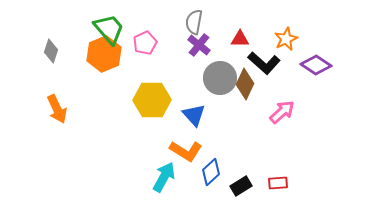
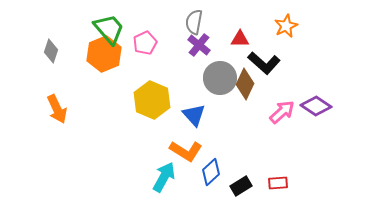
orange star: moved 13 px up
purple diamond: moved 41 px down
yellow hexagon: rotated 24 degrees clockwise
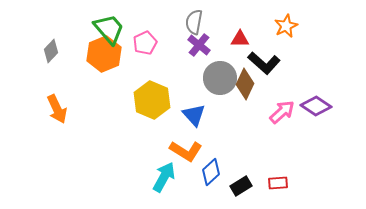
gray diamond: rotated 25 degrees clockwise
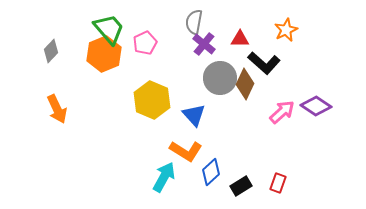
orange star: moved 4 px down
purple cross: moved 5 px right, 1 px up
red rectangle: rotated 66 degrees counterclockwise
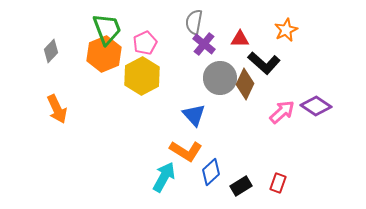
green trapezoid: moved 2 px left; rotated 20 degrees clockwise
yellow hexagon: moved 10 px left, 24 px up; rotated 9 degrees clockwise
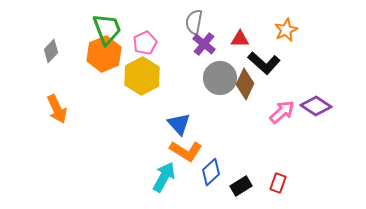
blue triangle: moved 15 px left, 9 px down
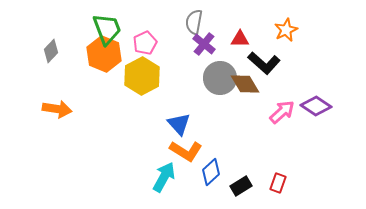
orange hexagon: rotated 16 degrees counterclockwise
brown diamond: rotated 56 degrees counterclockwise
orange arrow: rotated 56 degrees counterclockwise
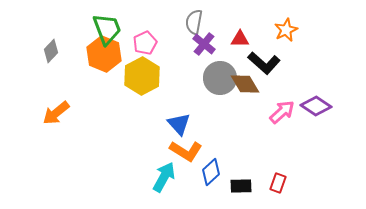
orange arrow: moved 1 px left, 4 px down; rotated 132 degrees clockwise
black rectangle: rotated 30 degrees clockwise
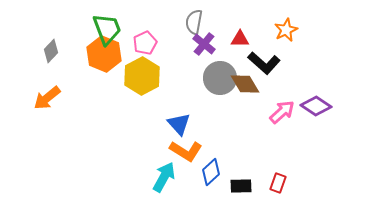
orange arrow: moved 9 px left, 15 px up
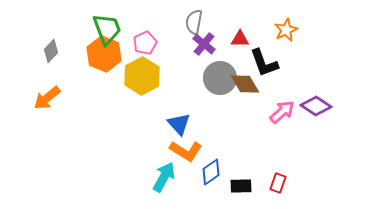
black L-shape: rotated 28 degrees clockwise
blue diamond: rotated 8 degrees clockwise
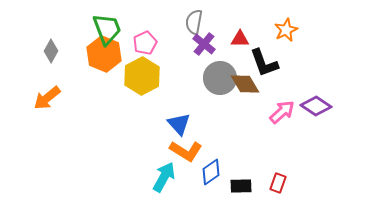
gray diamond: rotated 15 degrees counterclockwise
